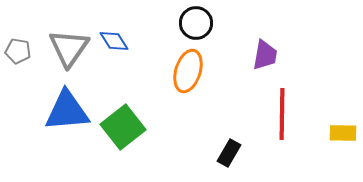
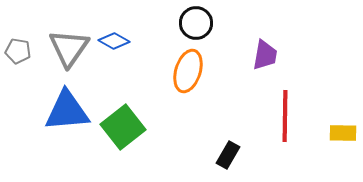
blue diamond: rotated 28 degrees counterclockwise
red line: moved 3 px right, 2 px down
black rectangle: moved 1 px left, 2 px down
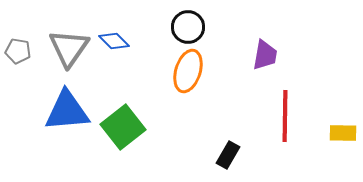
black circle: moved 8 px left, 4 px down
blue diamond: rotated 16 degrees clockwise
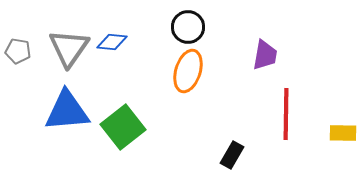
blue diamond: moved 2 px left, 1 px down; rotated 40 degrees counterclockwise
red line: moved 1 px right, 2 px up
black rectangle: moved 4 px right
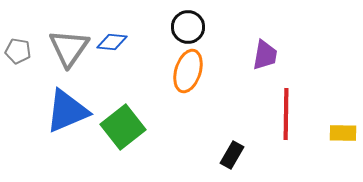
blue triangle: rotated 18 degrees counterclockwise
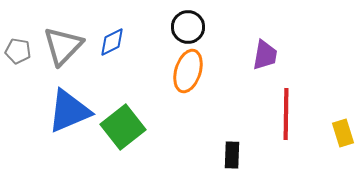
blue diamond: rotated 32 degrees counterclockwise
gray triangle: moved 6 px left, 2 px up; rotated 9 degrees clockwise
blue triangle: moved 2 px right
yellow rectangle: rotated 72 degrees clockwise
black rectangle: rotated 28 degrees counterclockwise
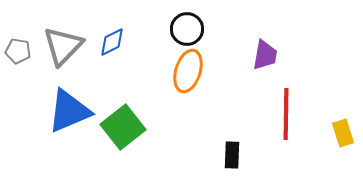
black circle: moved 1 px left, 2 px down
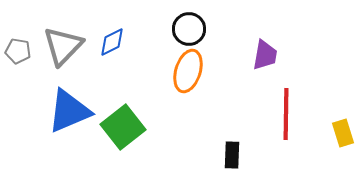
black circle: moved 2 px right
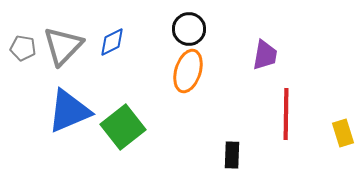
gray pentagon: moved 5 px right, 3 px up
